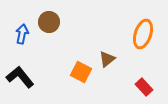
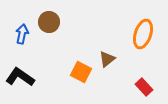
black L-shape: rotated 16 degrees counterclockwise
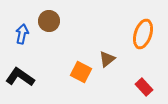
brown circle: moved 1 px up
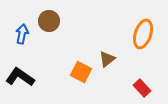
red rectangle: moved 2 px left, 1 px down
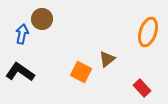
brown circle: moved 7 px left, 2 px up
orange ellipse: moved 5 px right, 2 px up
black L-shape: moved 5 px up
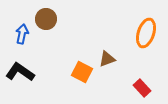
brown circle: moved 4 px right
orange ellipse: moved 2 px left, 1 px down
brown triangle: rotated 18 degrees clockwise
orange square: moved 1 px right
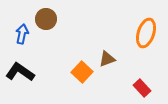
orange square: rotated 15 degrees clockwise
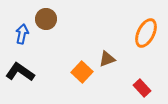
orange ellipse: rotated 8 degrees clockwise
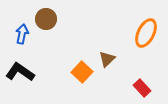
brown triangle: rotated 24 degrees counterclockwise
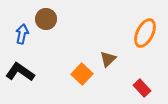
orange ellipse: moved 1 px left
brown triangle: moved 1 px right
orange square: moved 2 px down
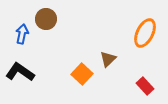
red rectangle: moved 3 px right, 2 px up
